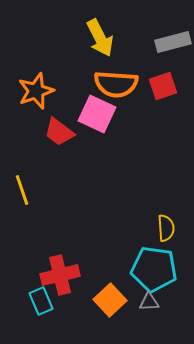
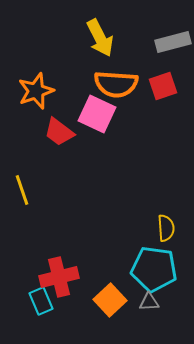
red cross: moved 1 px left, 2 px down
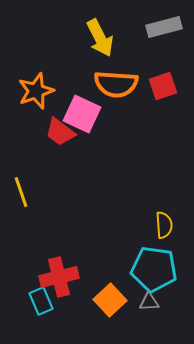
gray rectangle: moved 9 px left, 15 px up
pink square: moved 15 px left
red trapezoid: moved 1 px right
yellow line: moved 1 px left, 2 px down
yellow semicircle: moved 2 px left, 3 px up
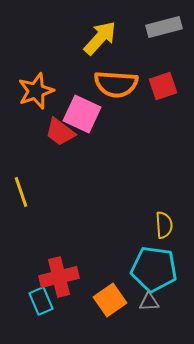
yellow arrow: rotated 111 degrees counterclockwise
orange square: rotated 8 degrees clockwise
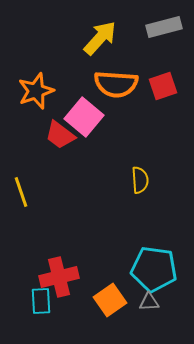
pink square: moved 2 px right, 3 px down; rotated 15 degrees clockwise
red trapezoid: moved 3 px down
yellow semicircle: moved 24 px left, 45 px up
cyan rectangle: rotated 20 degrees clockwise
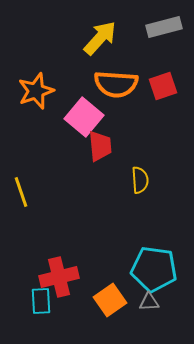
red trapezoid: moved 40 px right, 11 px down; rotated 132 degrees counterclockwise
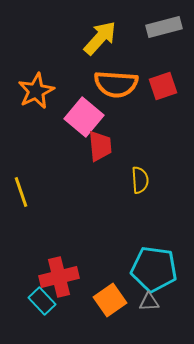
orange star: rotated 6 degrees counterclockwise
cyan rectangle: moved 1 px right; rotated 40 degrees counterclockwise
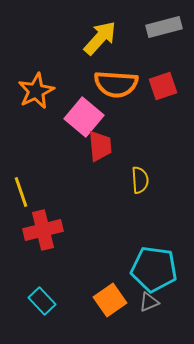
red cross: moved 16 px left, 47 px up
gray triangle: rotated 20 degrees counterclockwise
